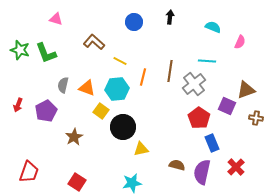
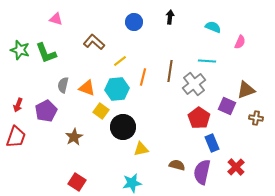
yellow line: rotated 64 degrees counterclockwise
red trapezoid: moved 13 px left, 35 px up
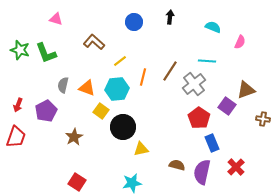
brown line: rotated 25 degrees clockwise
purple square: rotated 12 degrees clockwise
brown cross: moved 7 px right, 1 px down
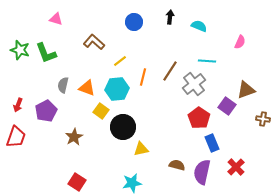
cyan semicircle: moved 14 px left, 1 px up
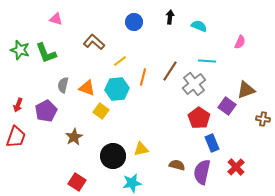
black circle: moved 10 px left, 29 px down
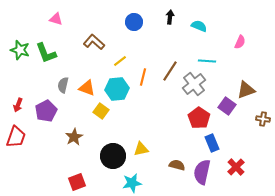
red square: rotated 36 degrees clockwise
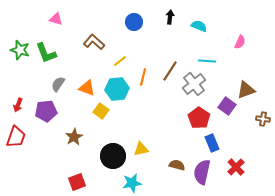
gray semicircle: moved 5 px left, 1 px up; rotated 21 degrees clockwise
purple pentagon: rotated 20 degrees clockwise
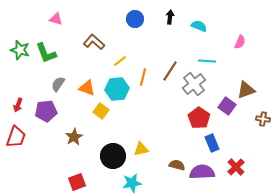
blue circle: moved 1 px right, 3 px up
purple semicircle: rotated 75 degrees clockwise
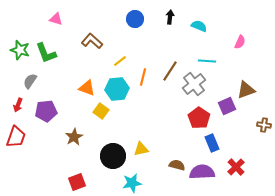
brown L-shape: moved 2 px left, 1 px up
gray semicircle: moved 28 px left, 3 px up
purple square: rotated 30 degrees clockwise
brown cross: moved 1 px right, 6 px down
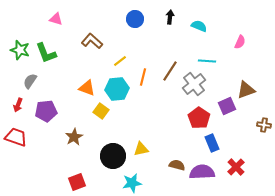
red trapezoid: rotated 90 degrees counterclockwise
